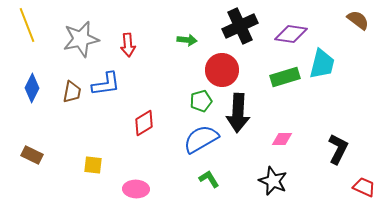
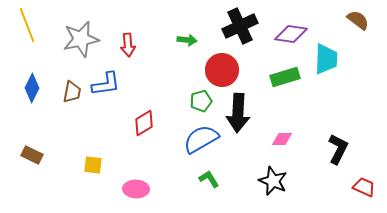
cyan trapezoid: moved 4 px right, 5 px up; rotated 12 degrees counterclockwise
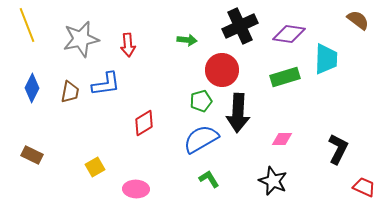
purple diamond: moved 2 px left
brown trapezoid: moved 2 px left
yellow square: moved 2 px right, 2 px down; rotated 36 degrees counterclockwise
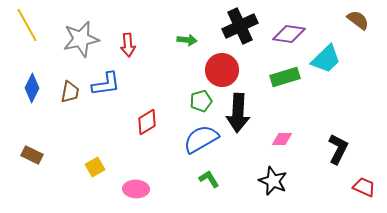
yellow line: rotated 8 degrees counterclockwise
cyan trapezoid: rotated 44 degrees clockwise
red diamond: moved 3 px right, 1 px up
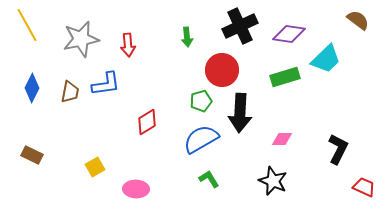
green arrow: moved 3 px up; rotated 78 degrees clockwise
black arrow: moved 2 px right
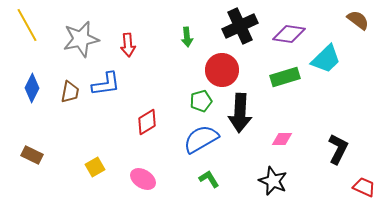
pink ellipse: moved 7 px right, 10 px up; rotated 30 degrees clockwise
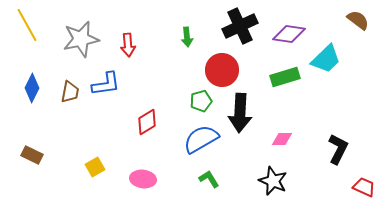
pink ellipse: rotated 25 degrees counterclockwise
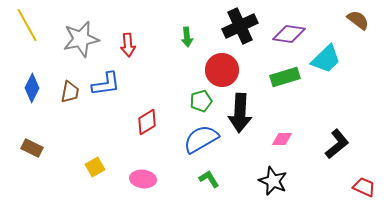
black L-shape: moved 1 px left, 5 px up; rotated 24 degrees clockwise
brown rectangle: moved 7 px up
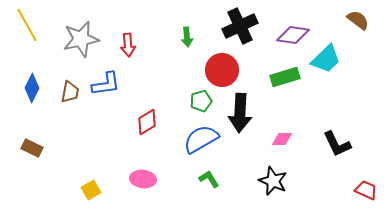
purple diamond: moved 4 px right, 1 px down
black L-shape: rotated 104 degrees clockwise
yellow square: moved 4 px left, 23 px down
red trapezoid: moved 2 px right, 3 px down
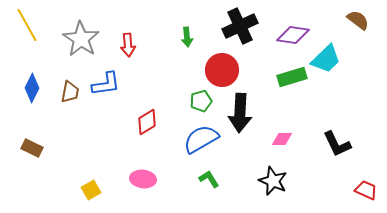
gray star: rotated 27 degrees counterclockwise
green rectangle: moved 7 px right
